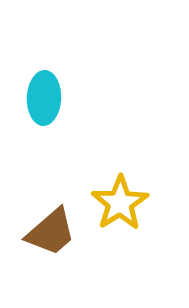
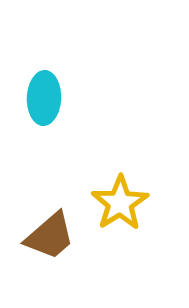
brown trapezoid: moved 1 px left, 4 px down
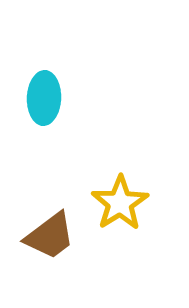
brown trapezoid: rotated 4 degrees clockwise
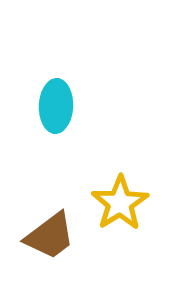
cyan ellipse: moved 12 px right, 8 px down
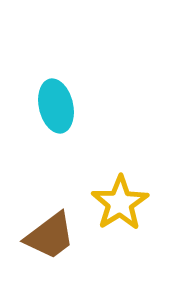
cyan ellipse: rotated 15 degrees counterclockwise
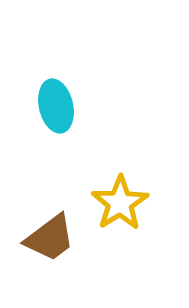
brown trapezoid: moved 2 px down
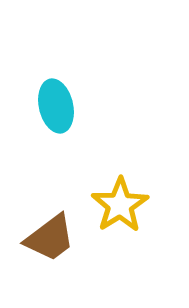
yellow star: moved 2 px down
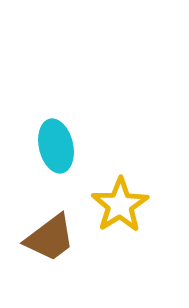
cyan ellipse: moved 40 px down
